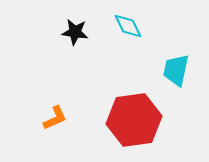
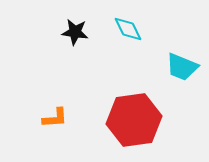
cyan diamond: moved 3 px down
cyan trapezoid: moved 6 px right, 3 px up; rotated 80 degrees counterclockwise
orange L-shape: rotated 20 degrees clockwise
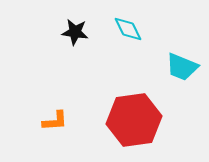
orange L-shape: moved 3 px down
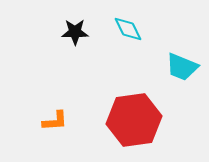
black star: rotated 8 degrees counterclockwise
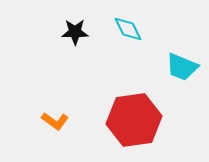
orange L-shape: rotated 40 degrees clockwise
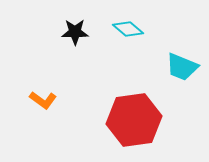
cyan diamond: rotated 24 degrees counterclockwise
orange L-shape: moved 12 px left, 21 px up
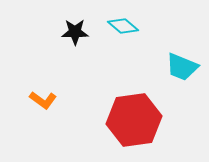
cyan diamond: moved 5 px left, 3 px up
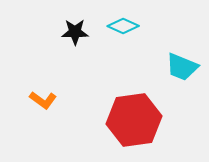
cyan diamond: rotated 16 degrees counterclockwise
